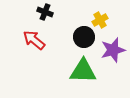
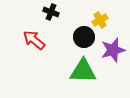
black cross: moved 6 px right
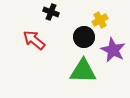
purple star: rotated 30 degrees counterclockwise
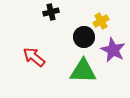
black cross: rotated 35 degrees counterclockwise
yellow cross: moved 1 px right, 1 px down
red arrow: moved 17 px down
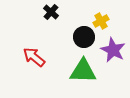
black cross: rotated 35 degrees counterclockwise
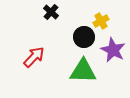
red arrow: rotated 95 degrees clockwise
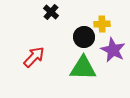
yellow cross: moved 1 px right, 3 px down; rotated 28 degrees clockwise
green triangle: moved 3 px up
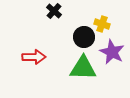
black cross: moved 3 px right, 1 px up
yellow cross: rotated 21 degrees clockwise
purple star: moved 1 px left, 2 px down
red arrow: rotated 45 degrees clockwise
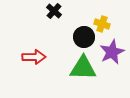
purple star: rotated 20 degrees clockwise
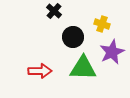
black circle: moved 11 px left
red arrow: moved 6 px right, 14 px down
